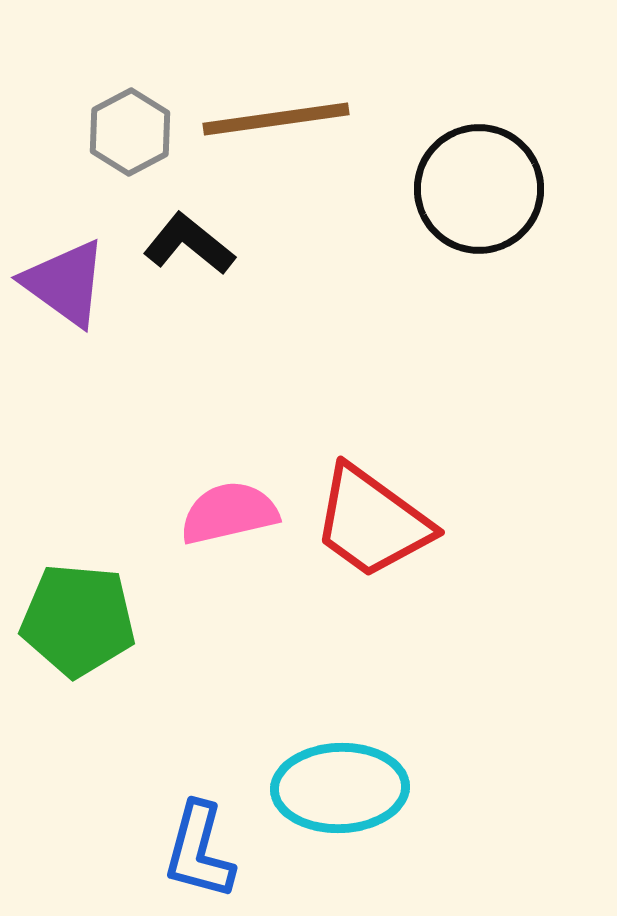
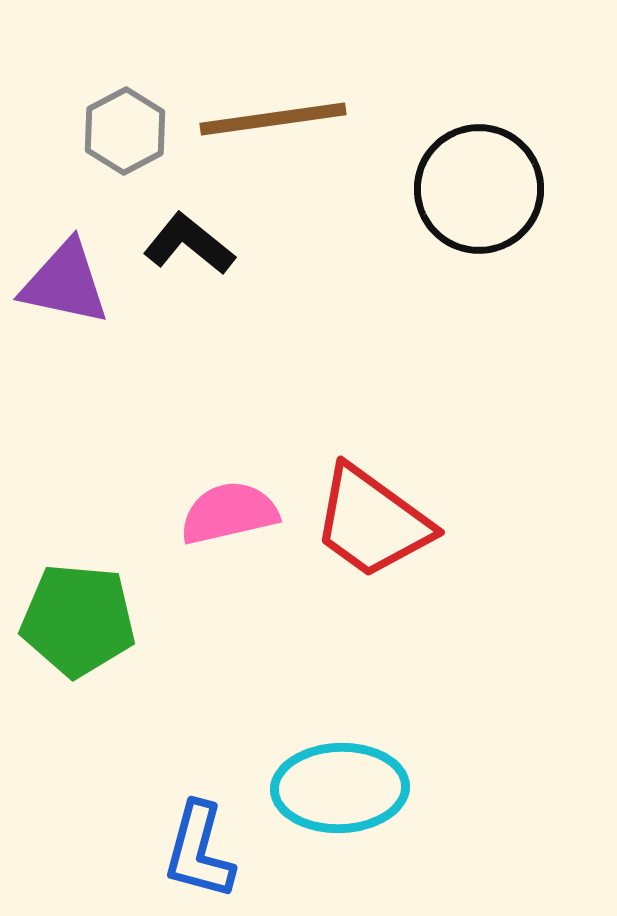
brown line: moved 3 px left
gray hexagon: moved 5 px left, 1 px up
purple triangle: rotated 24 degrees counterclockwise
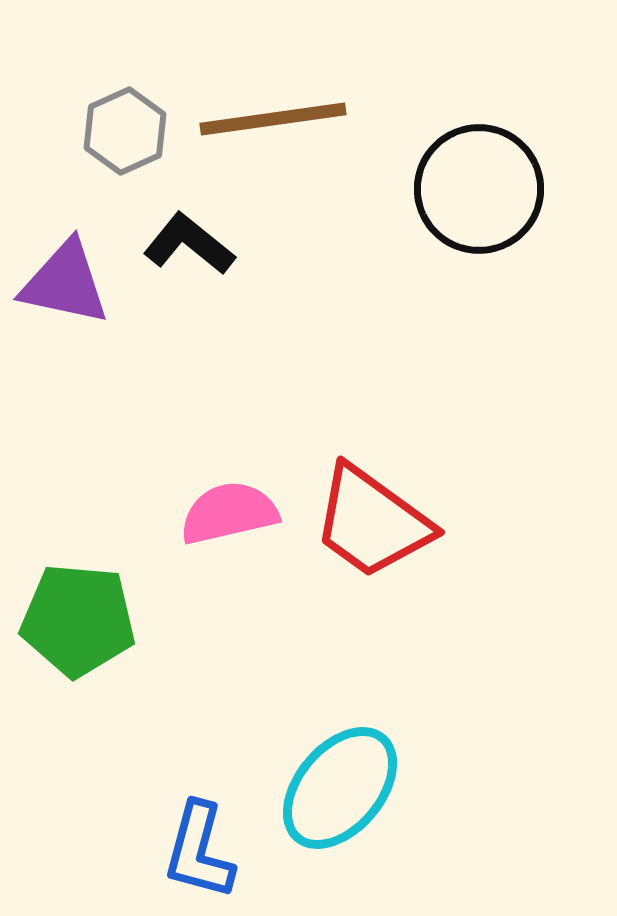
gray hexagon: rotated 4 degrees clockwise
cyan ellipse: rotated 48 degrees counterclockwise
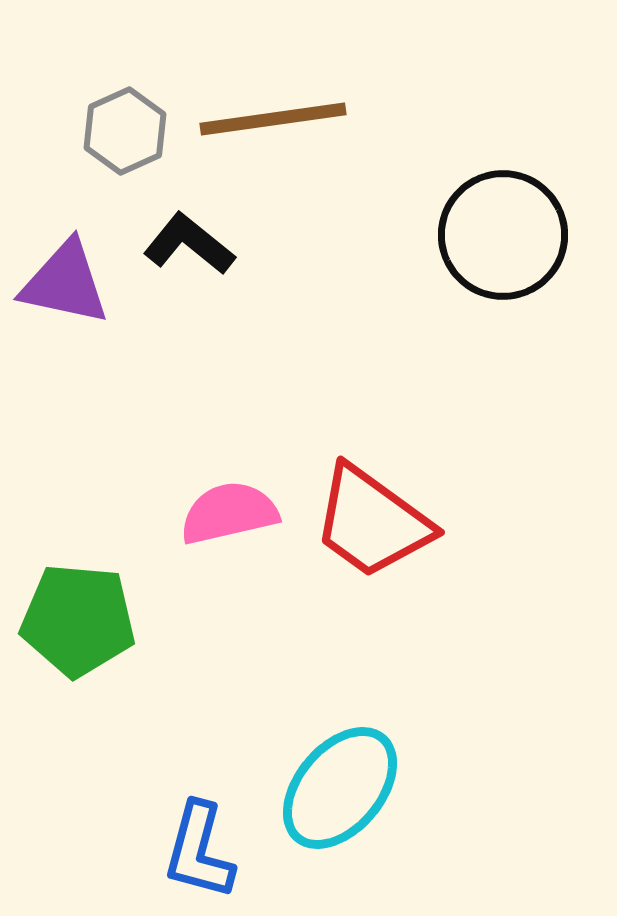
black circle: moved 24 px right, 46 px down
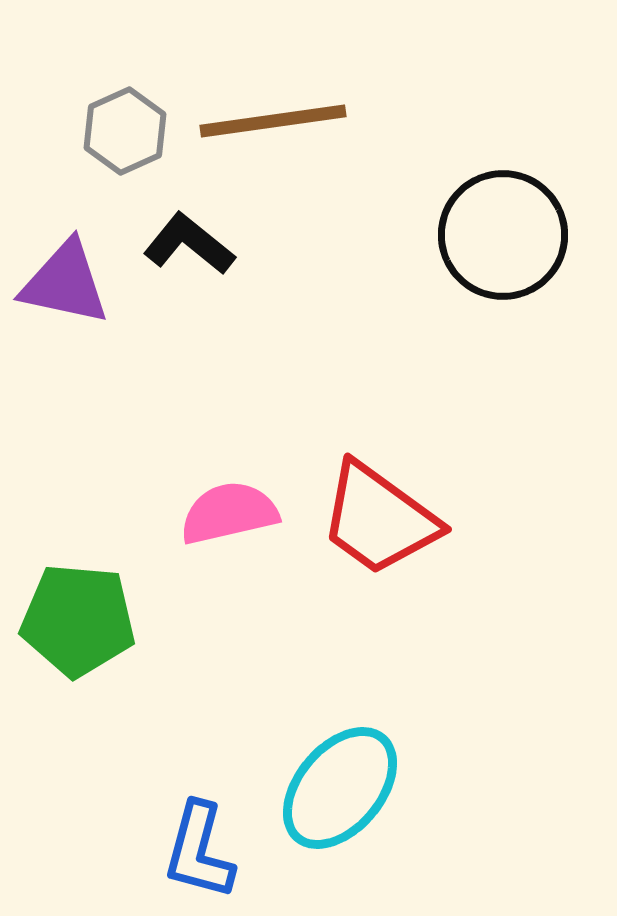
brown line: moved 2 px down
red trapezoid: moved 7 px right, 3 px up
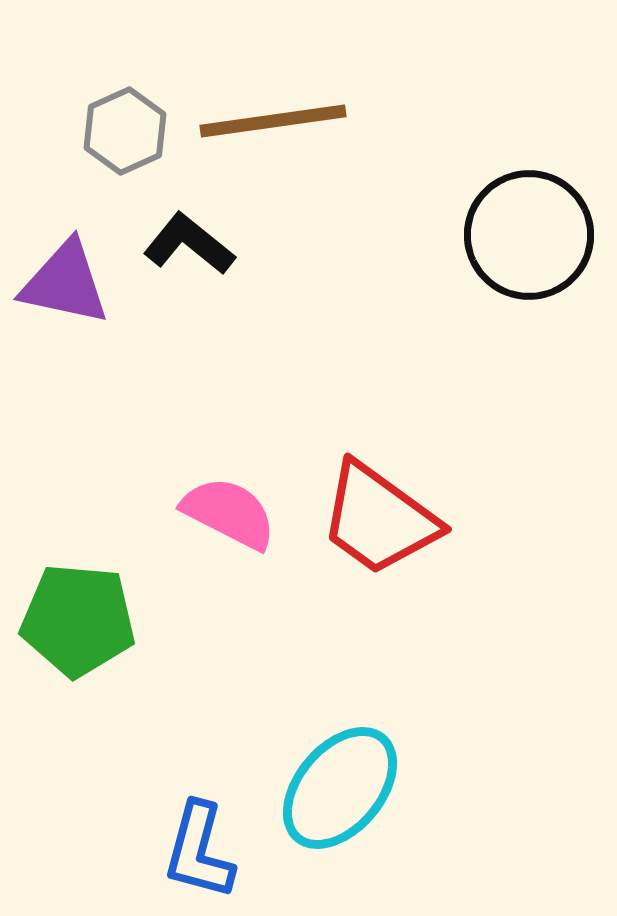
black circle: moved 26 px right
pink semicircle: rotated 40 degrees clockwise
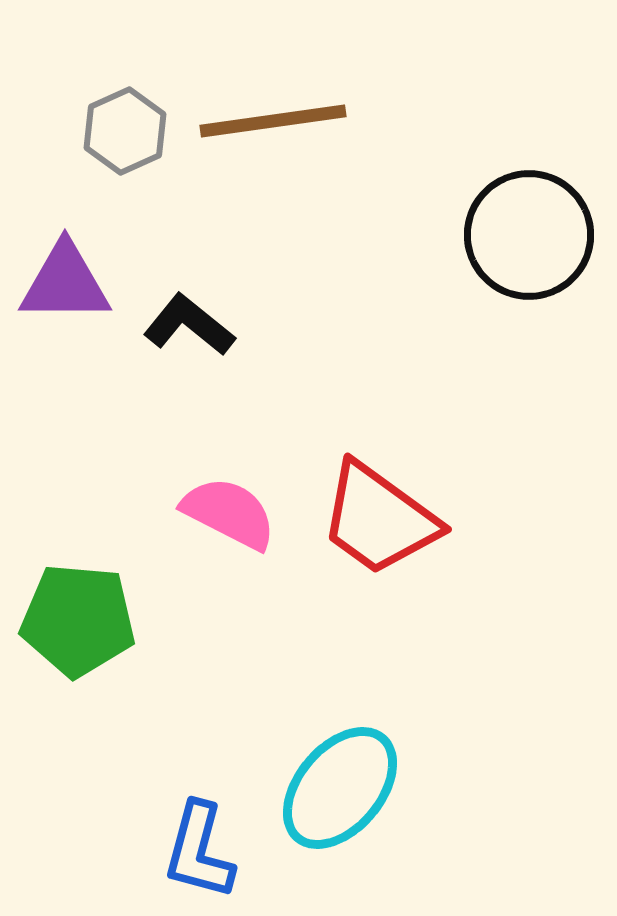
black L-shape: moved 81 px down
purple triangle: rotated 12 degrees counterclockwise
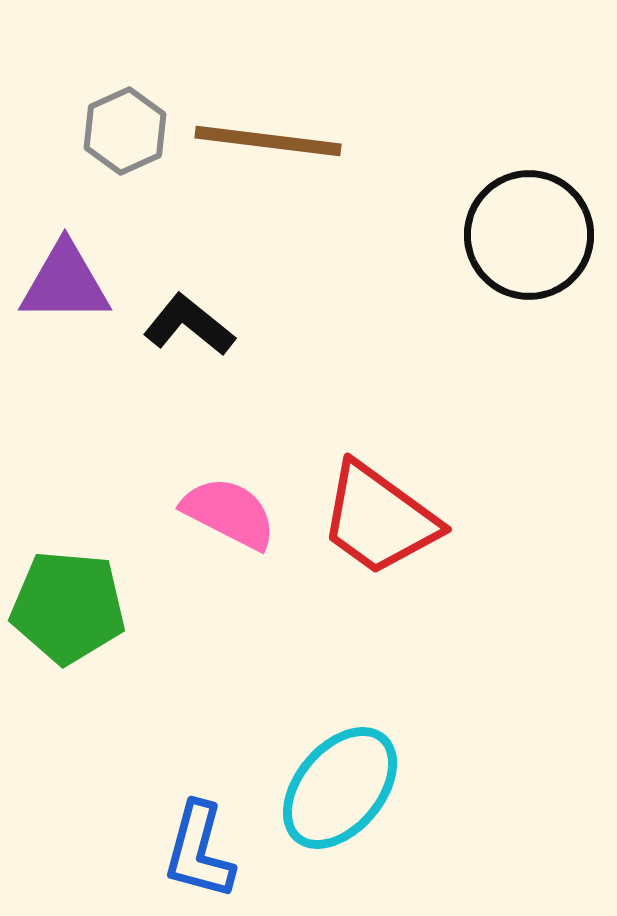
brown line: moved 5 px left, 20 px down; rotated 15 degrees clockwise
green pentagon: moved 10 px left, 13 px up
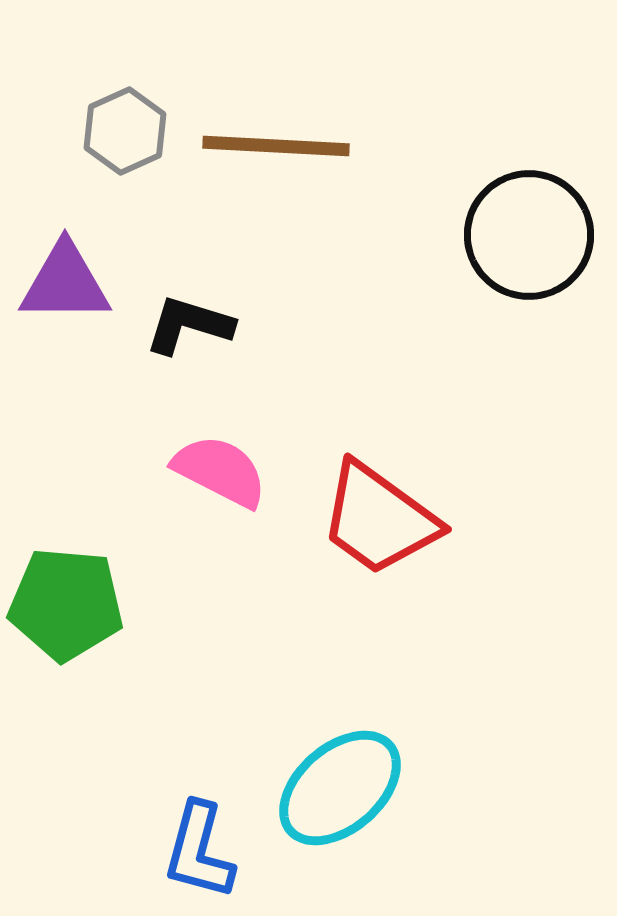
brown line: moved 8 px right, 5 px down; rotated 4 degrees counterclockwise
black L-shape: rotated 22 degrees counterclockwise
pink semicircle: moved 9 px left, 42 px up
green pentagon: moved 2 px left, 3 px up
cyan ellipse: rotated 9 degrees clockwise
